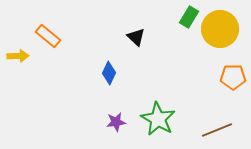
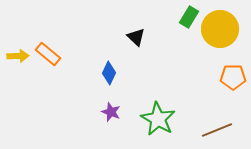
orange rectangle: moved 18 px down
purple star: moved 5 px left, 10 px up; rotated 30 degrees clockwise
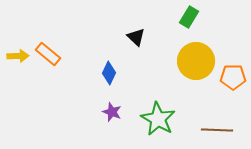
yellow circle: moved 24 px left, 32 px down
purple star: moved 1 px right
brown line: rotated 24 degrees clockwise
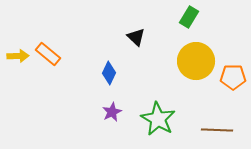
purple star: rotated 24 degrees clockwise
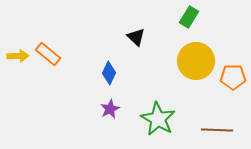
purple star: moved 2 px left, 3 px up
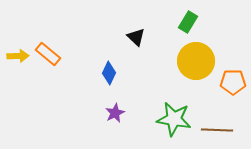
green rectangle: moved 1 px left, 5 px down
orange pentagon: moved 5 px down
purple star: moved 5 px right, 4 px down
green star: moved 16 px right; rotated 20 degrees counterclockwise
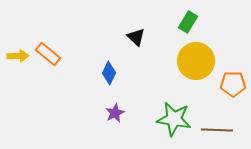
orange pentagon: moved 2 px down
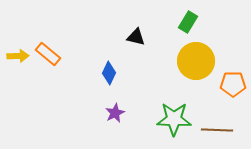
black triangle: rotated 30 degrees counterclockwise
green star: rotated 8 degrees counterclockwise
